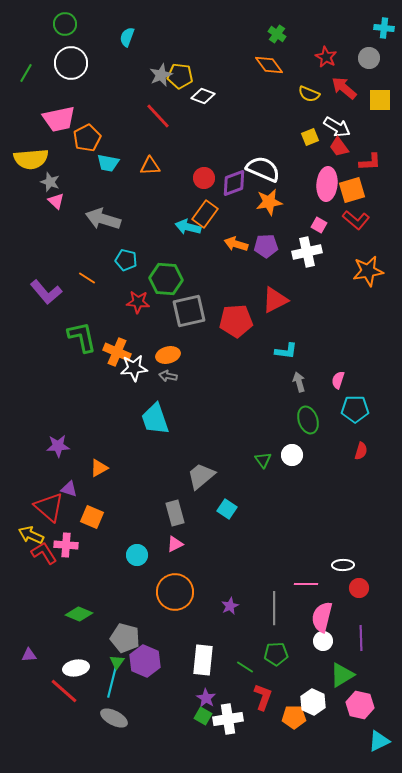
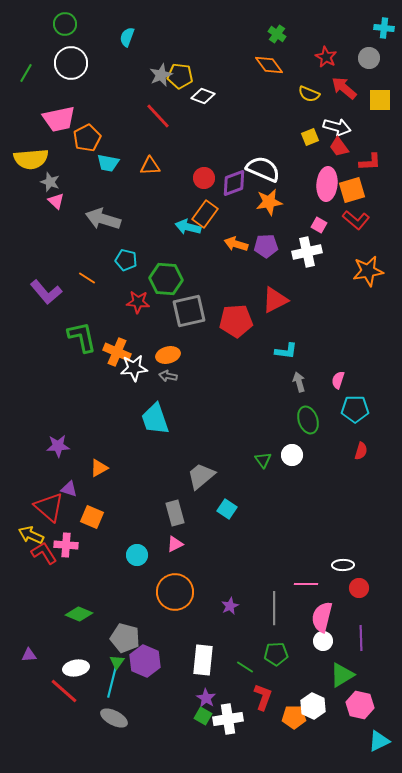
white arrow at (337, 127): rotated 16 degrees counterclockwise
white hexagon at (313, 702): moved 4 px down
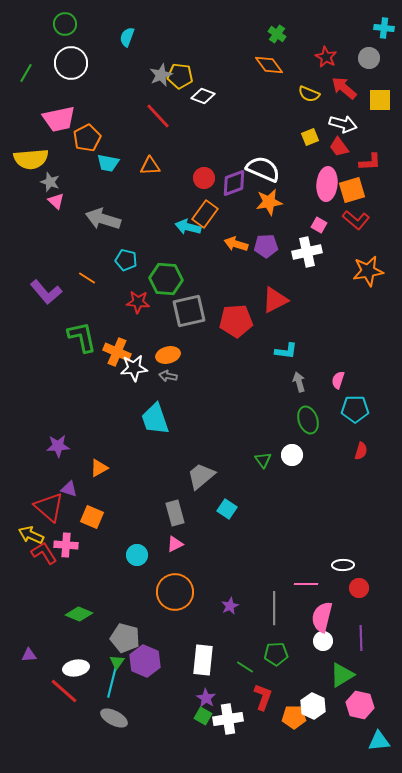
white arrow at (337, 127): moved 6 px right, 3 px up
cyan triangle at (379, 741): rotated 20 degrees clockwise
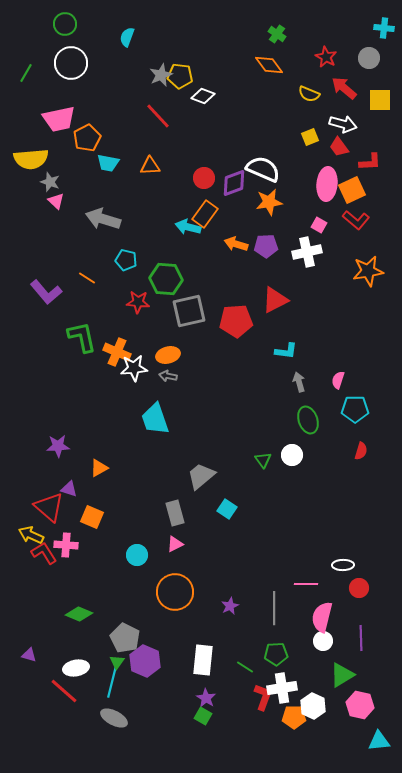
orange square at (352, 190): rotated 8 degrees counterclockwise
gray pentagon at (125, 638): rotated 12 degrees clockwise
purple triangle at (29, 655): rotated 21 degrees clockwise
white cross at (228, 719): moved 54 px right, 31 px up
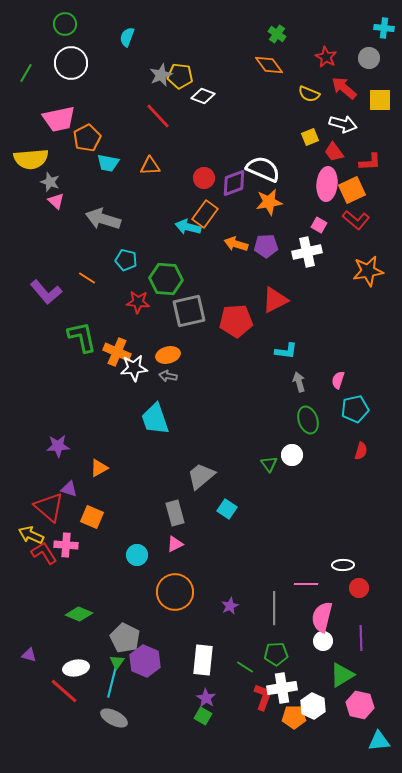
red trapezoid at (339, 147): moved 5 px left, 5 px down
cyan pentagon at (355, 409): rotated 12 degrees counterclockwise
green triangle at (263, 460): moved 6 px right, 4 px down
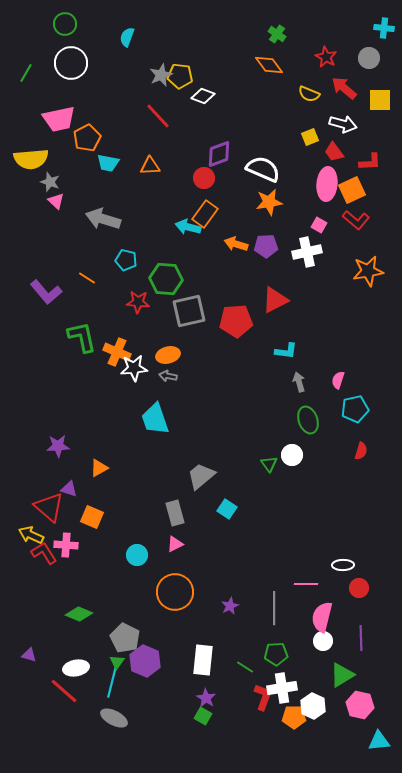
purple diamond at (234, 183): moved 15 px left, 29 px up
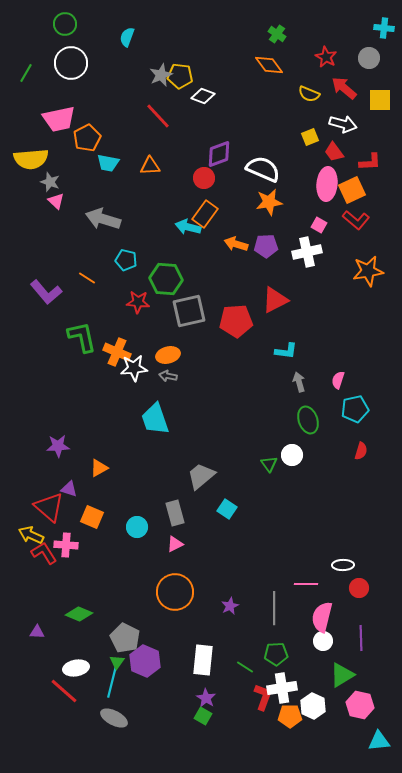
cyan circle at (137, 555): moved 28 px up
purple triangle at (29, 655): moved 8 px right, 23 px up; rotated 14 degrees counterclockwise
orange pentagon at (294, 717): moved 4 px left, 1 px up
